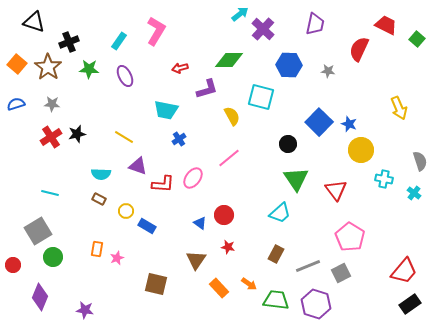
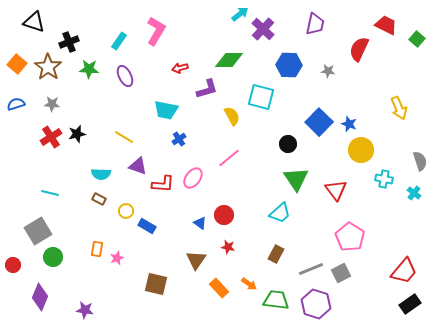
gray line at (308, 266): moved 3 px right, 3 px down
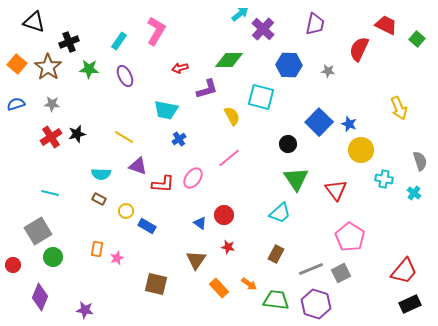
black rectangle at (410, 304): rotated 10 degrees clockwise
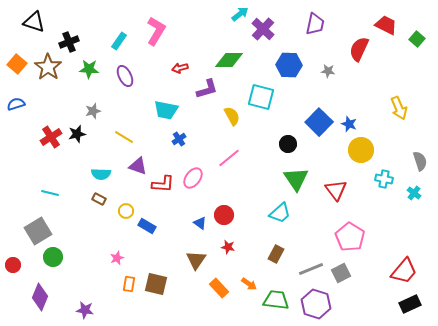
gray star at (52, 104): moved 41 px right, 7 px down; rotated 21 degrees counterclockwise
orange rectangle at (97, 249): moved 32 px right, 35 px down
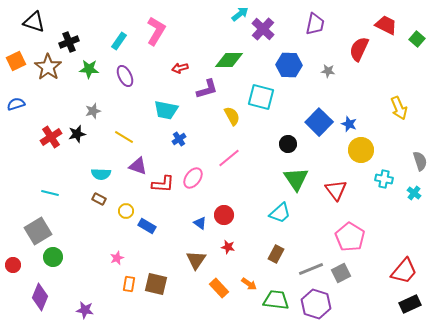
orange square at (17, 64): moved 1 px left, 3 px up; rotated 24 degrees clockwise
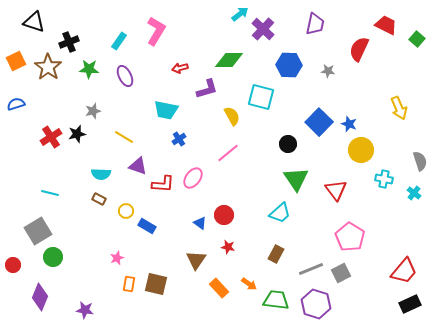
pink line at (229, 158): moved 1 px left, 5 px up
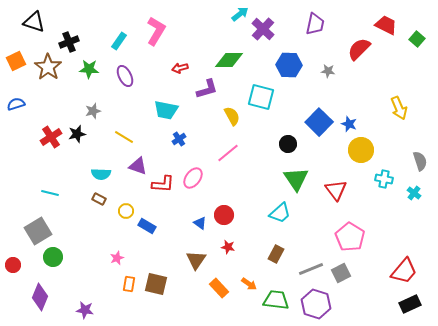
red semicircle at (359, 49): rotated 20 degrees clockwise
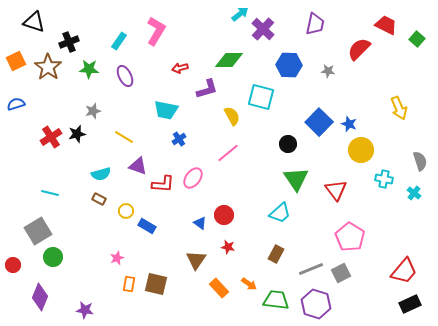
cyan semicircle at (101, 174): rotated 18 degrees counterclockwise
